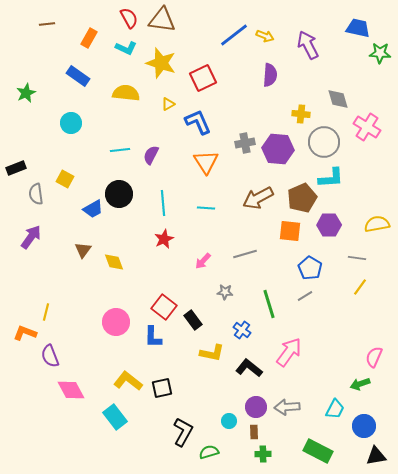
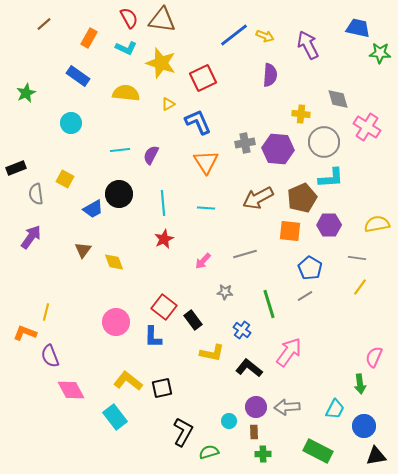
brown line at (47, 24): moved 3 px left; rotated 35 degrees counterclockwise
green arrow at (360, 384): rotated 78 degrees counterclockwise
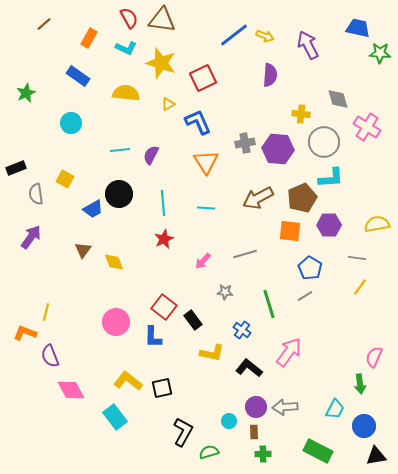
gray arrow at (287, 407): moved 2 px left
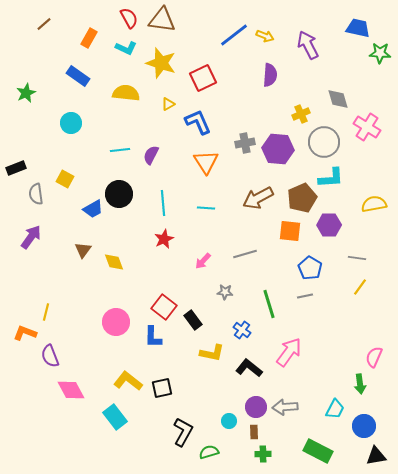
yellow cross at (301, 114): rotated 30 degrees counterclockwise
yellow semicircle at (377, 224): moved 3 px left, 20 px up
gray line at (305, 296): rotated 21 degrees clockwise
